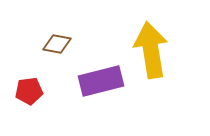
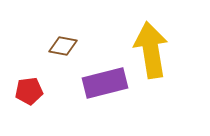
brown diamond: moved 6 px right, 2 px down
purple rectangle: moved 4 px right, 2 px down
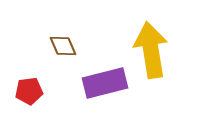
brown diamond: rotated 56 degrees clockwise
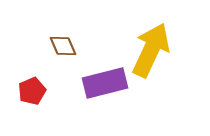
yellow arrow: rotated 34 degrees clockwise
red pentagon: moved 3 px right; rotated 16 degrees counterclockwise
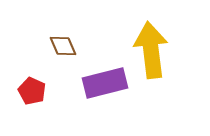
yellow arrow: rotated 32 degrees counterclockwise
red pentagon: rotated 24 degrees counterclockwise
